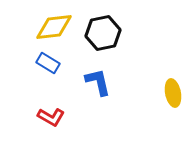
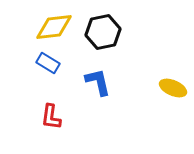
black hexagon: moved 1 px up
yellow ellipse: moved 5 px up; rotated 56 degrees counterclockwise
red L-shape: rotated 68 degrees clockwise
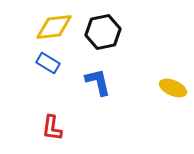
red L-shape: moved 1 px right, 11 px down
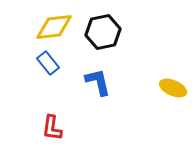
blue rectangle: rotated 20 degrees clockwise
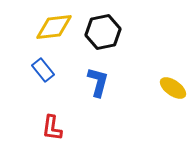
blue rectangle: moved 5 px left, 7 px down
blue L-shape: rotated 28 degrees clockwise
yellow ellipse: rotated 12 degrees clockwise
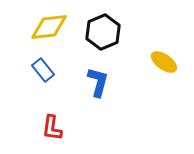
yellow diamond: moved 5 px left
black hexagon: rotated 12 degrees counterclockwise
yellow ellipse: moved 9 px left, 26 px up
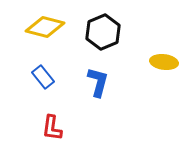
yellow diamond: moved 4 px left; rotated 21 degrees clockwise
yellow ellipse: rotated 28 degrees counterclockwise
blue rectangle: moved 7 px down
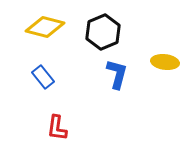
yellow ellipse: moved 1 px right
blue L-shape: moved 19 px right, 8 px up
red L-shape: moved 5 px right
